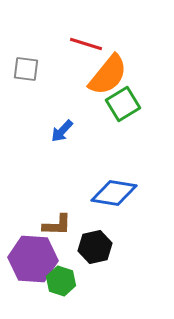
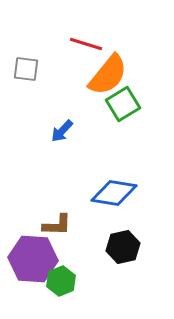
black hexagon: moved 28 px right
green hexagon: rotated 20 degrees clockwise
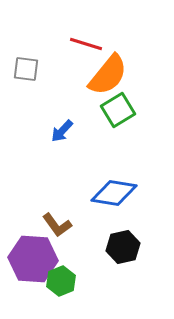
green square: moved 5 px left, 6 px down
brown L-shape: rotated 52 degrees clockwise
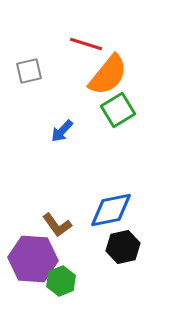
gray square: moved 3 px right, 2 px down; rotated 20 degrees counterclockwise
blue diamond: moved 3 px left, 17 px down; rotated 21 degrees counterclockwise
